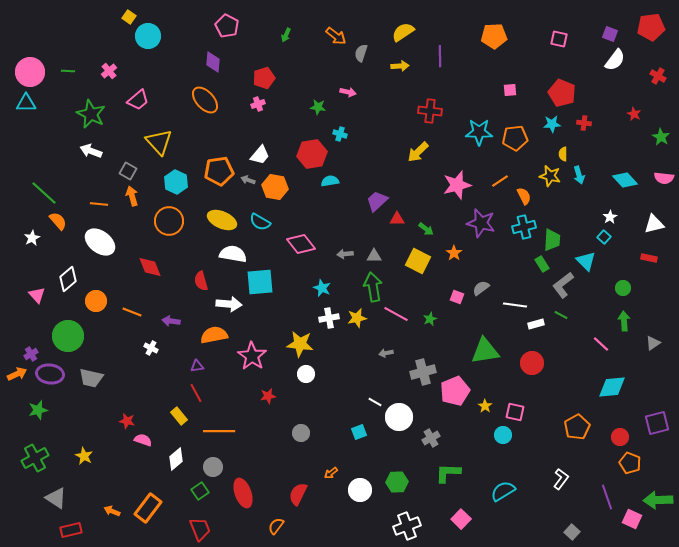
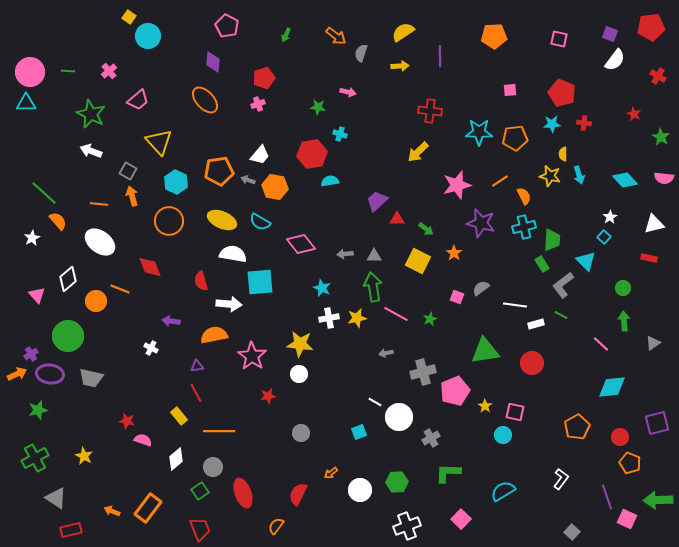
orange line at (132, 312): moved 12 px left, 23 px up
white circle at (306, 374): moved 7 px left
pink square at (632, 519): moved 5 px left
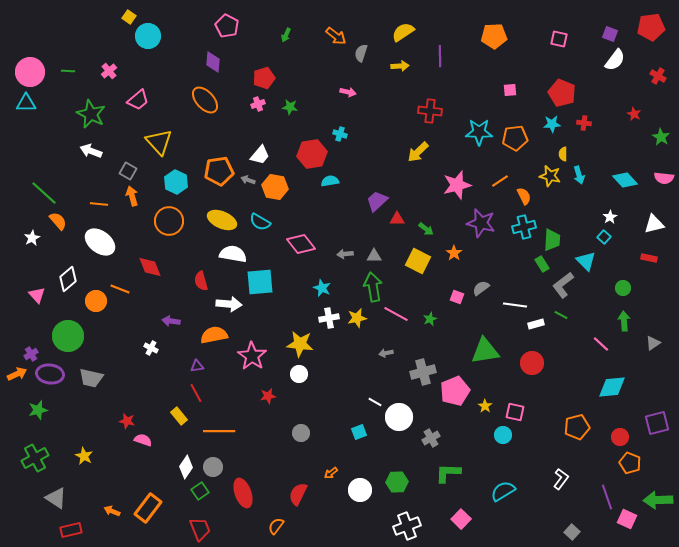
green star at (318, 107): moved 28 px left
orange pentagon at (577, 427): rotated 15 degrees clockwise
white diamond at (176, 459): moved 10 px right, 8 px down; rotated 15 degrees counterclockwise
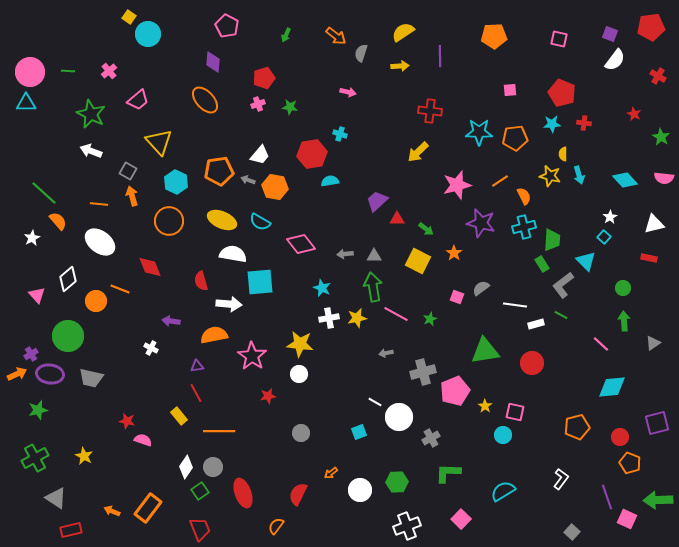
cyan circle at (148, 36): moved 2 px up
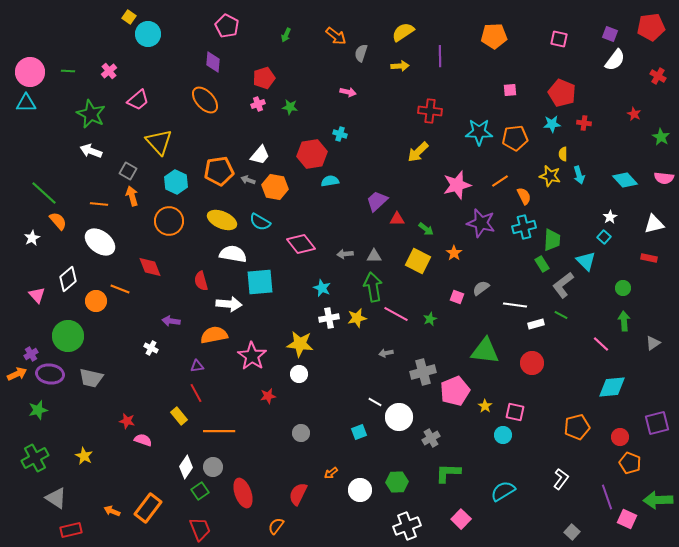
green triangle at (485, 351): rotated 16 degrees clockwise
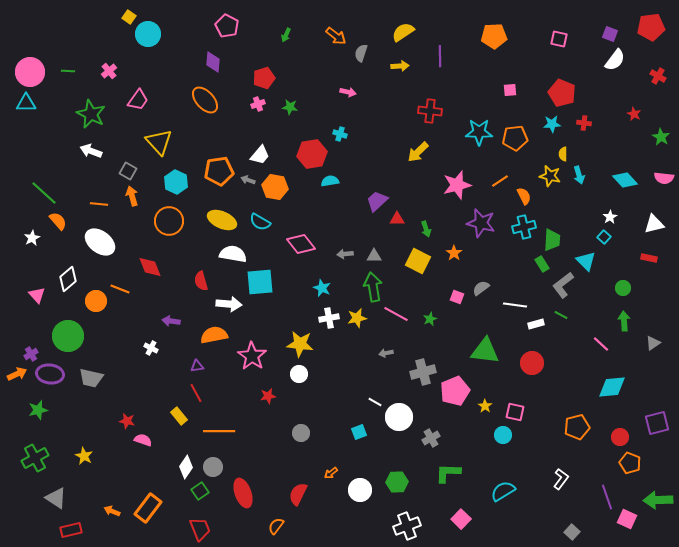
pink trapezoid at (138, 100): rotated 15 degrees counterclockwise
green arrow at (426, 229): rotated 35 degrees clockwise
